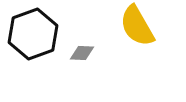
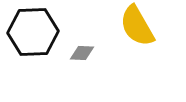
black hexagon: moved 2 px up; rotated 18 degrees clockwise
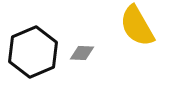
black hexagon: moved 20 px down; rotated 21 degrees counterclockwise
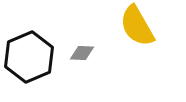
black hexagon: moved 4 px left, 5 px down
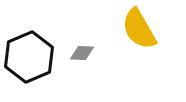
yellow semicircle: moved 2 px right, 3 px down
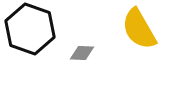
black hexagon: moved 1 px right, 28 px up; rotated 18 degrees counterclockwise
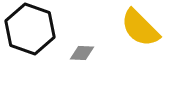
yellow semicircle: moved 1 px right, 1 px up; rotated 15 degrees counterclockwise
